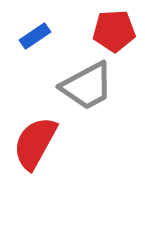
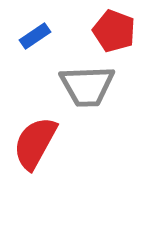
red pentagon: rotated 24 degrees clockwise
gray trapezoid: rotated 26 degrees clockwise
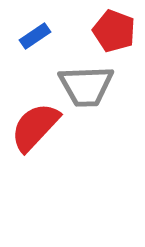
gray trapezoid: moved 1 px left
red semicircle: moved 16 px up; rotated 14 degrees clockwise
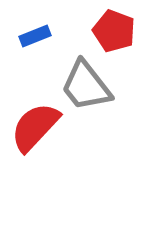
blue rectangle: rotated 12 degrees clockwise
gray trapezoid: rotated 54 degrees clockwise
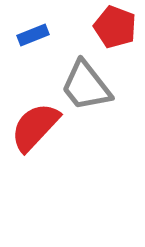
red pentagon: moved 1 px right, 4 px up
blue rectangle: moved 2 px left, 1 px up
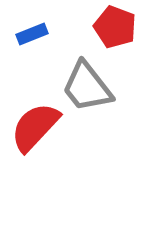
blue rectangle: moved 1 px left, 1 px up
gray trapezoid: moved 1 px right, 1 px down
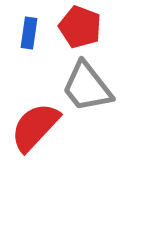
red pentagon: moved 35 px left
blue rectangle: moved 3 px left, 1 px up; rotated 60 degrees counterclockwise
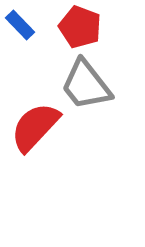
blue rectangle: moved 9 px left, 8 px up; rotated 52 degrees counterclockwise
gray trapezoid: moved 1 px left, 2 px up
